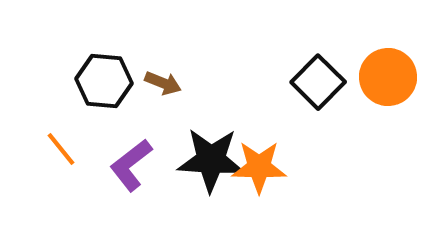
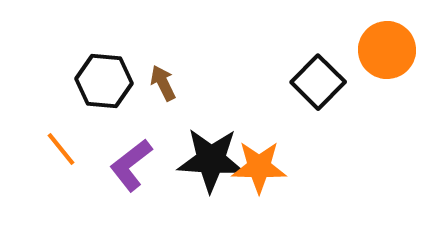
orange circle: moved 1 px left, 27 px up
brown arrow: rotated 138 degrees counterclockwise
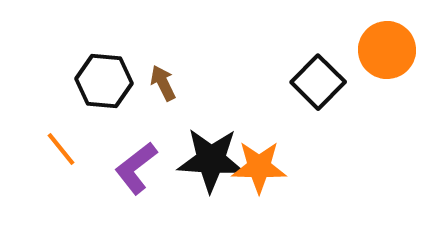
purple L-shape: moved 5 px right, 3 px down
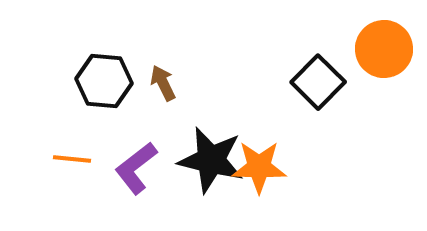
orange circle: moved 3 px left, 1 px up
orange line: moved 11 px right, 10 px down; rotated 45 degrees counterclockwise
black star: rotated 10 degrees clockwise
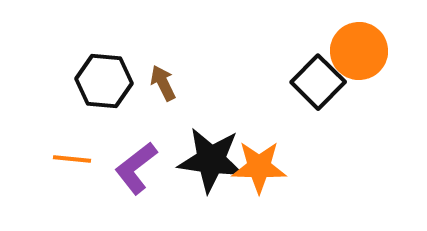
orange circle: moved 25 px left, 2 px down
black star: rotated 6 degrees counterclockwise
